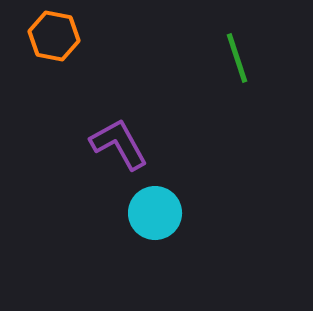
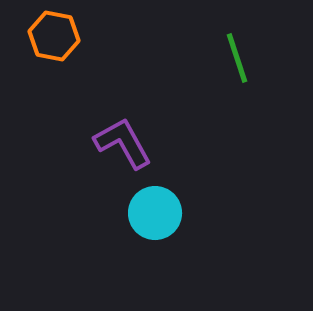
purple L-shape: moved 4 px right, 1 px up
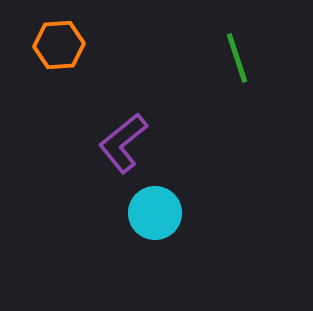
orange hexagon: moved 5 px right, 9 px down; rotated 15 degrees counterclockwise
purple L-shape: rotated 100 degrees counterclockwise
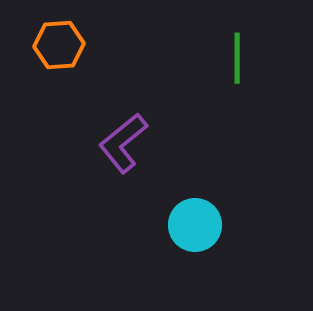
green line: rotated 18 degrees clockwise
cyan circle: moved 40 px right, 12 px down
